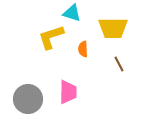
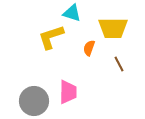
orange semicircle: moved 6 px right, 1 px up; rotated 21 degrees clockwise
gray circle: moved 6 px right, 2 px down
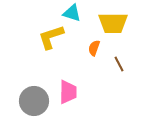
yellow trapezoid: moved 5 px up
orange semicircle: moved 5 px right
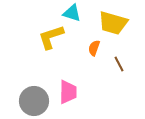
yellow trapezoid: rotated 16 degrees clockwise
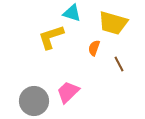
pink trapezoid: rotated 135 degrees counterclockwise
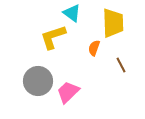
cyan triangle: rotated 18 degrees clockwise
yellow trapezoid: rotated 108 degrees counterclockwise
yellow L-shape: moved 2 px right
brown line: moved 2 px right, 1 px down
gray circle: moved 4 px right, 20 px up
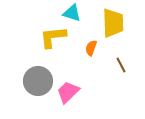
cyan triangle: rotated 18 degrees counterclockwise
yellow L-shape: rotated 12 degrees clockwise
orange semicircle: moved 3 px left
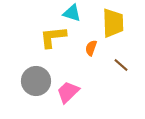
brown line: rotated 21 degrees counterclockwise
gray circle: moved 2 px left
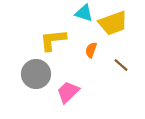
cyan triangle: moved 12 px right
yellow trapezoid: rotated 72 degrees clockwise
yellow L-shape: moved 3 px down
orange semicircle: moved 2 px down
gray circle: moved 7 px up
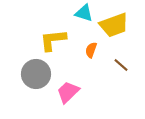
yellow trapezoid: moved 1 px right, 2 px down
